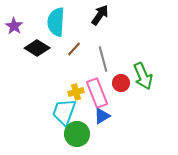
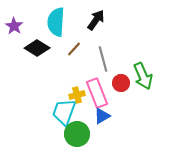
black arrow: moved 4 px left, 5 px down
yellow cross: moved 1 px right, 3 px down
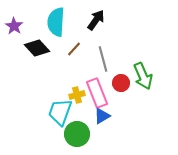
black diamond: rotated 15 degrees clockwise
cyan trapezoid: moved 4 px left
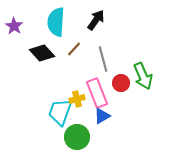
black diamond: moved 5 px right, 5 px down
yellow cross: moved 4 px down
green circle: moved 3 px down
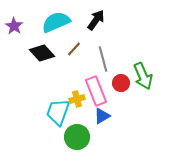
cyan semicircle: rotated 64 degrees clockwise
pink rectangle: moved 1 px left, 2 px up
cyan trapezoid: moved 2 px left
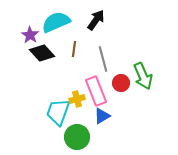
purple star: moved 16 px right, 9 px down
brown line: rotated 35 degrees counterclockwise
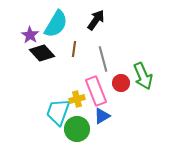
cyan semicircle: moved 2 px down; rotated 144 degrees clockwise
green circle: moved 8 px up
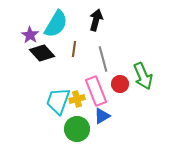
black arrow: rotated 20 degrees counterclockwise
red circle: moved 1 px left, 1 px down
cyan trapezoid: moved 11 px up
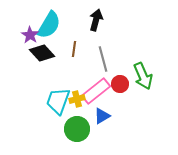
cyan semicircle: moved 7 px left, 1 px down
pink rectangle: rotated 72 degrees clockwise
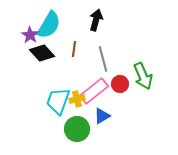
pink rectangle: moved 2 px left
